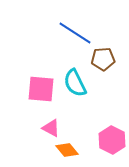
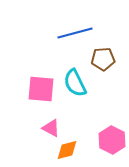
blue line: rotated 48 degrees counterclockwise
orange diamond: rotated 65 degrees counterclockwise
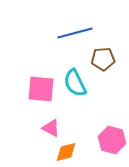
pink hexagon: rotated 12 degrees counterclockwise
orange diamond: moved 1 px left, 2 px down
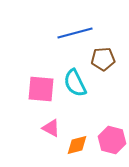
orange diamond: moved 11 px right, 7 px up
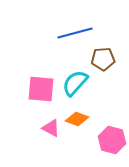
cyan semicircle: rotated 68 degrees clockwise
orange diamond: moved 26 px up; rotated 35 degrees clockwise
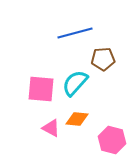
orange diamond: rotated 15 degrees counterclockwise
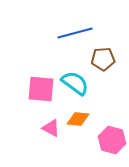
cyan semicircle: rotated 84 degrees clockwise
orange diamond: moved 1 px right
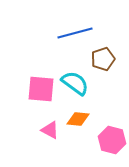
brown pentagon: rotated 15 degrees counterclockwise
pink triangle: moved 1 px left, 2 px down
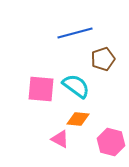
cyan semicircle: moved 1 px right, 3 px down
pink triangle: moved 10 px right, 9 px down
pink hexagon: moved 1 px left, 2 px down
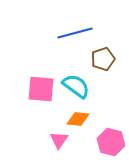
pink triangle: moved 1 px left, 1 px down; rotated 36 degrees clockwise
